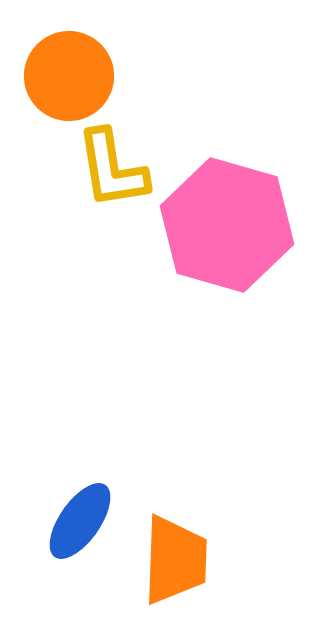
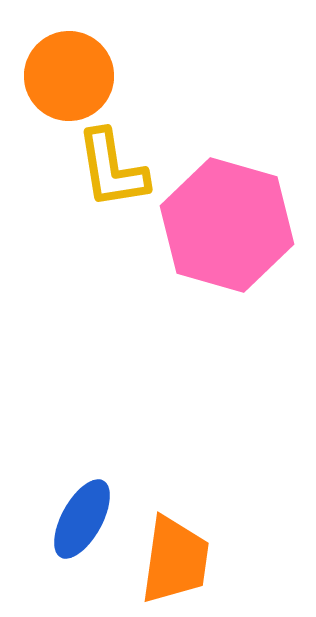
blue ellipse: moved 2 px right, 2 px up; rotated 6 degrees counterclockwise
orange trapezoid: rotated 6 degrees clockwise
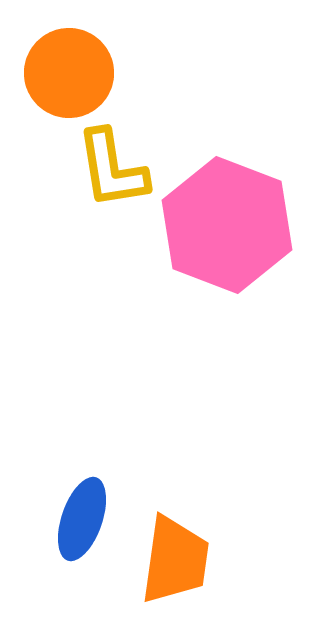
orange circle: moved 3 px up
pink hexagon: rotated 5 degrees clockwise
blue ellipse: rotated 10 degrees counterclockwise
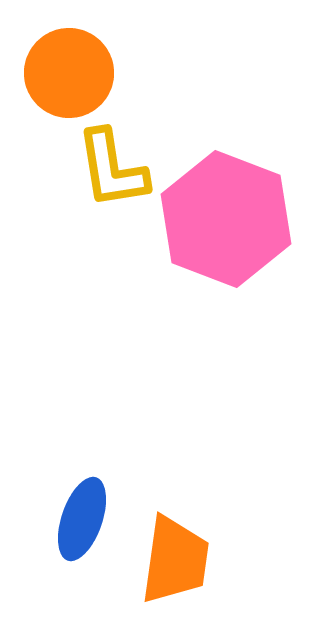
pink hexagon: moved 1 px left, 6 px up
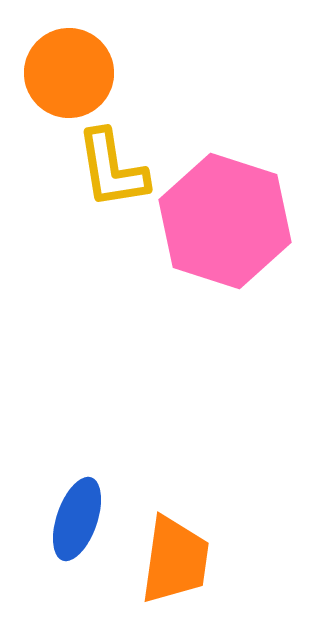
pink hexagon: moved 1 px left, 2 px down; rotated 3 degrees counterclockwise
blue ellipse: moved 5 px left
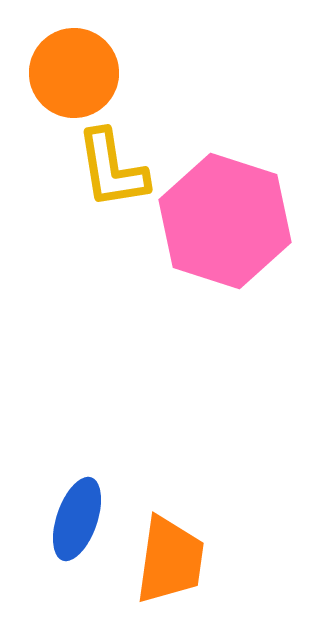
orange circle: moved 5 px right
orange trapezoid: moved 5 px left
